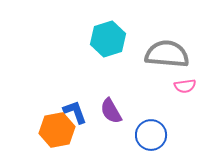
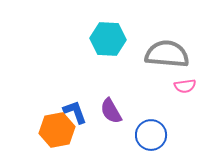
cyan hexagon: rotated 20 degrees clockwise
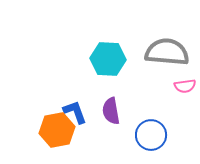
cyan hexagon: moved 20 px down
gray semicircle: moved 2 px up
purple semicircle: rotated 20 degrees clockwise
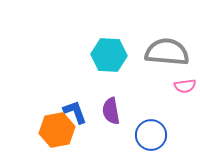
cyan hexagon: moved 1 px right, 4 px up
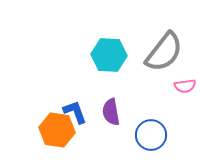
gray semicircle: moved 3 px left; rotated 123 degrees clockwise
purple semicircle: moved 1 px down
orange hexagon: rotated 20 degrees clockwise
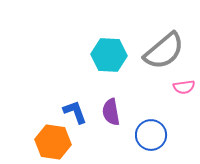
gray semicircle: moved 1 px up; rotated 12 degrees clockwise
pink semicircle: moved 1 px left, 1 px down
orange hexagon: moved 4 px left, 12 px down
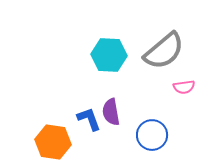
blue L-shape: moved 14 px right, 7 px down
blue circle: moved 1 px right
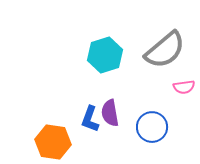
gray semicircle: moved 1 px right, 1 px up
cyan hexagon: moved 4 px left; rotated 20 degrees counterclockwise
purple semicircle: moved 1 px left, 1 px down
blue L-shape: moved 1 px right; rotated 140 degrees counterclockwise
blue circle: moved 8 px up
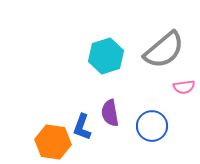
gray semicircle: moved 1 px left
cyan hexagon: moved 1 px right, 1 px down
blue L-shape: moved 8 px left, 8 px down
blue circle: moved 1 px up
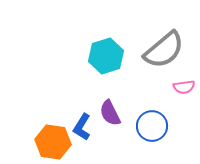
purple semicircle: rotated 16 degrees counterclockwise
blue L-shape: rotated 12 degrees clockwise
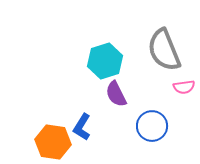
gray semicircle: rotated 108 degrees clockwise
cyan hexagon: moved 1 px left, 5 px down
purple semicircle: moved 6 px right, 19 px up
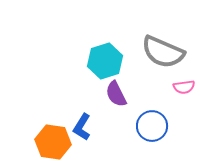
gray semicircle: moved 1 px left, 2 px down; rotated 45 degrees counterclockwise
